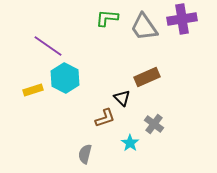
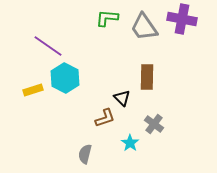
purple cross: rotated 20 degrees clockwise
brown rectangle: rotated 65 degrees counterclockwise
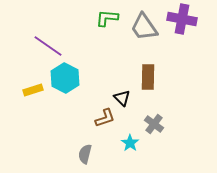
brown rectangle: moved 1 px right
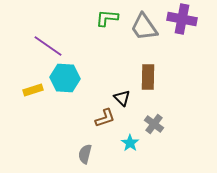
cyan hexagon: rotated 24 degrees counterclockwise
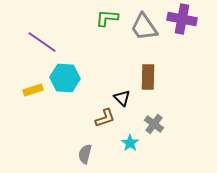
purple line: moved 6 px left, 4 px up
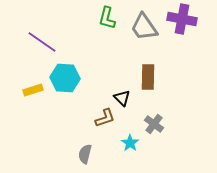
green L-shape: rotated 80 degrees counterclockwise
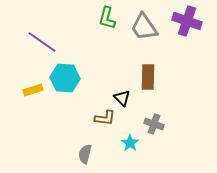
purple cross: moved 5 px right, 2 px down; rotated 8 degrees clockwise
brown L-shape: rotated 25 degrees clockwise
gray cross: rotated 18 degrees counterclockwise
